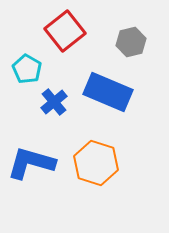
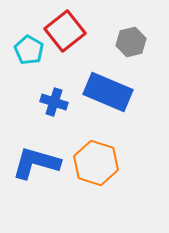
cyan pentagon: moved 2 px right, 19 px up
blue cross: rotated 32 degrees counterclockwise
blue L-shape: moved 5 px right
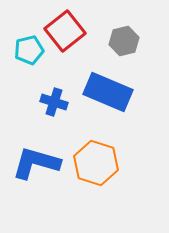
gray hexagon: moved 7 px left, 1 px up
cyan pentagon: rotated 28 degrees clockwise
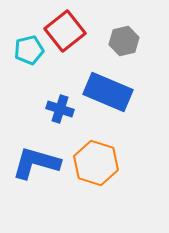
blue cross: moved 6 px right, 7 px down
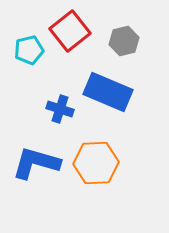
red square: moved 5 px right
orange hexagon: rotated 21 degrees counterclockwise
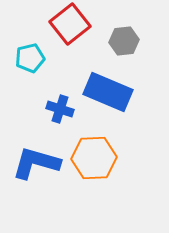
red square: moved 7 px up
gray hexagon: rotated 8 degrees clockwise
cyan pentagon: moved 1 px right, 8 px down
orange hexagon: moved 2 px left, 5 px up
